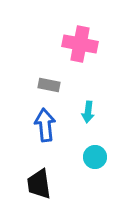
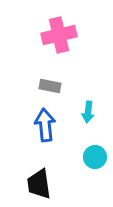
pink cross: moved 21 px left, 9 px up; rotated 24 degrees counterclockwise
gray rectangle: moved 1 px right, 1 px down
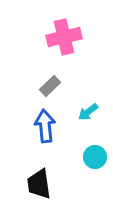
pink cross: moved 5 px right, 2 px down
gray rectangle: rotated 55 degrees counterclockwise
cyan arrow: rotated 45 degrees clockwise
blue arrow: moved 1 px down
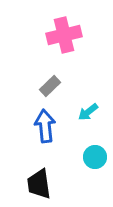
pink cross: moved 2 px up
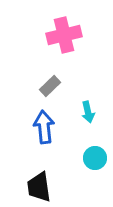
cyan arrow: rotated 65 degrees counterclockwise
blue arrow: moved 1 px left, 1 px down
cyan circle: moved 1 px down
black trapezoid: moved 3 px down
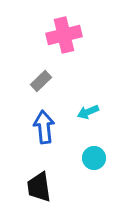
gray rectangle: moved 9 px left, 5 px up
cyan arrow: rotated 80 degrees clockwise
cyan circle: moved 1 px left
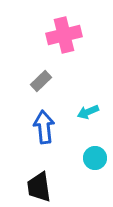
cyan circle: moved 1 px right
